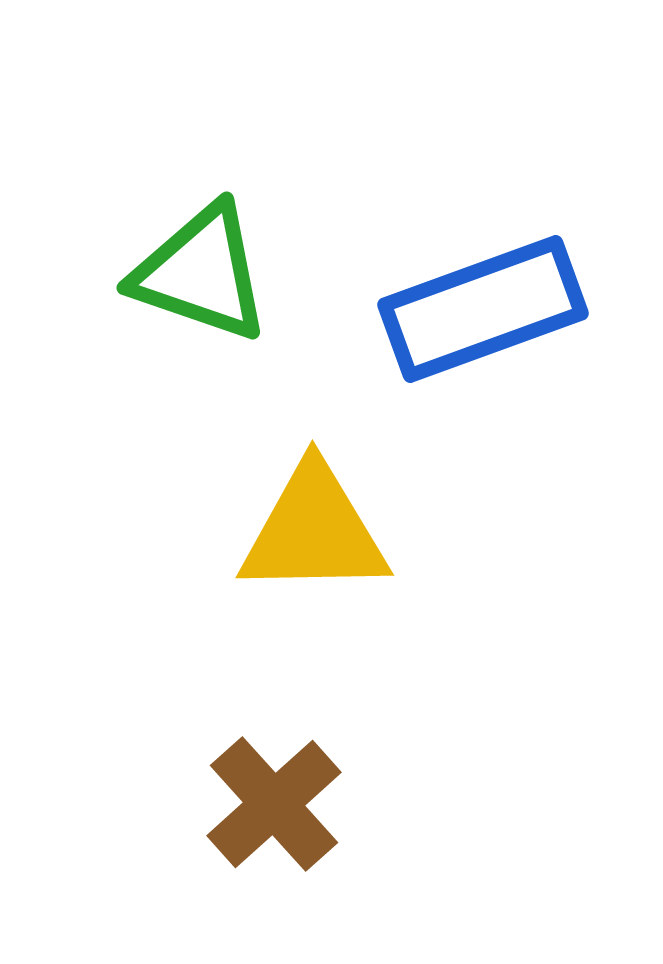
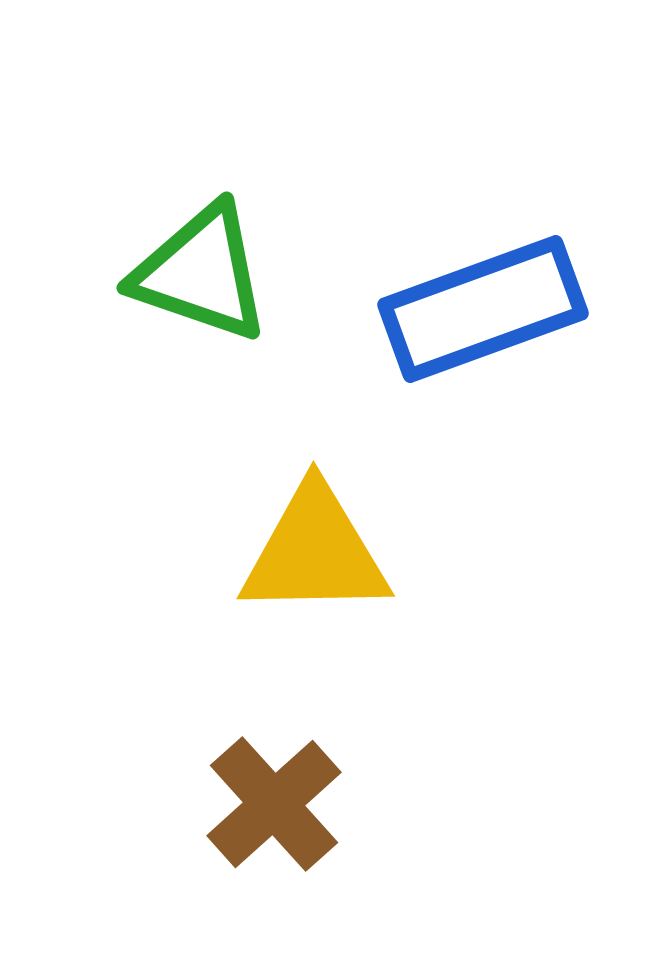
yellow triangle: moved 1 px right, 21 px down
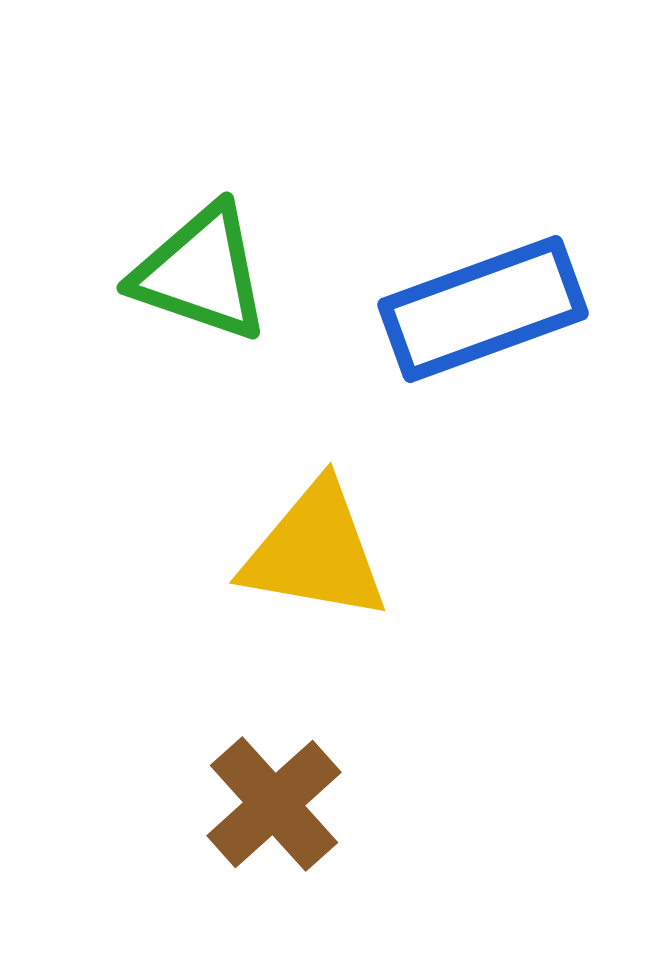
yellow triangle: rotated 11 degrees clockwise
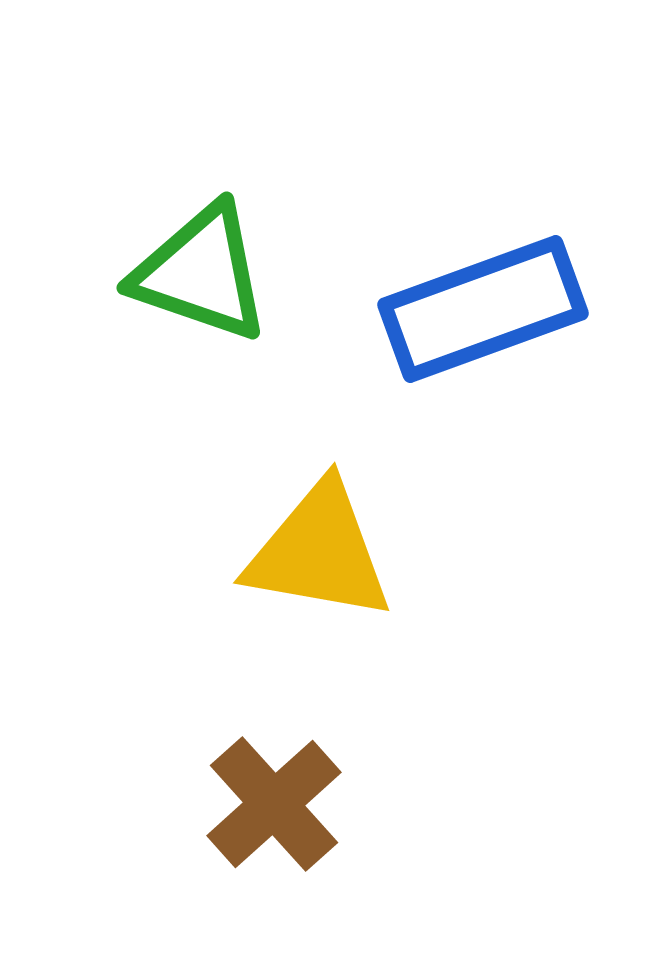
yellow triangle: moved 4 px right
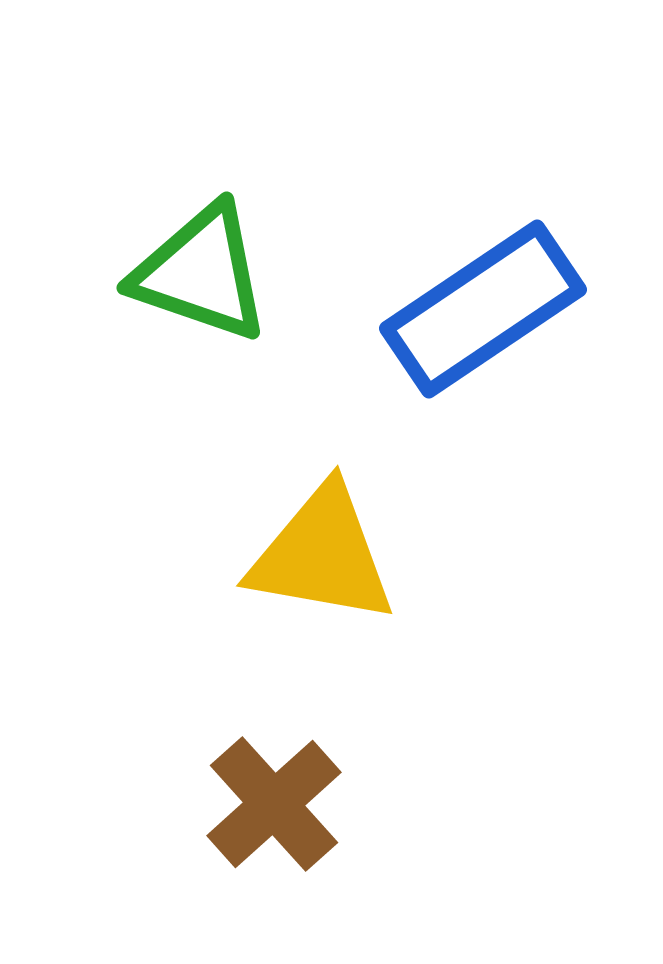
blue rectangle: rotated 14 degrees counterclockwise
yellow triangle: moved 3 px right, 3 px down
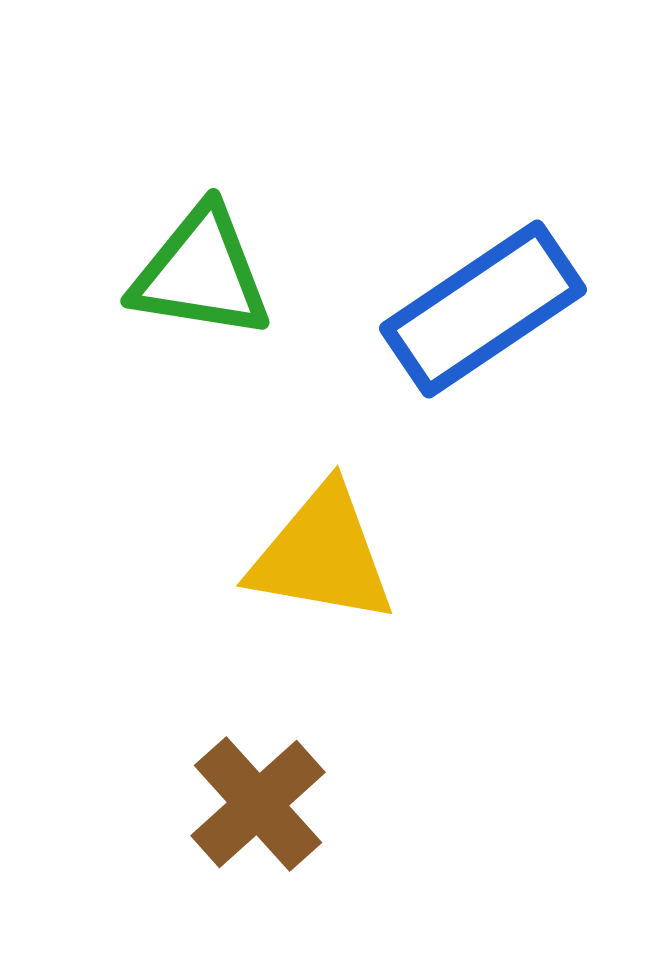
green triangle: rotated 10 degrees counterclockwise
brown cross: moved 16 px left
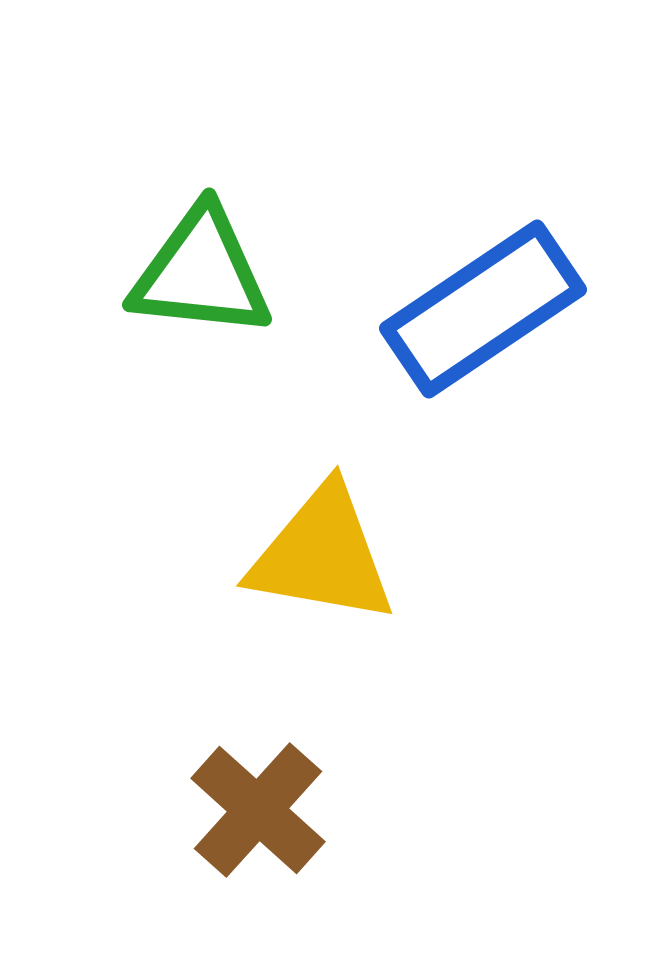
green triangle: rotated 3 degrees counterclockwise
brown cross: moved 6 px down; rotated 6 degrees counterclockwise
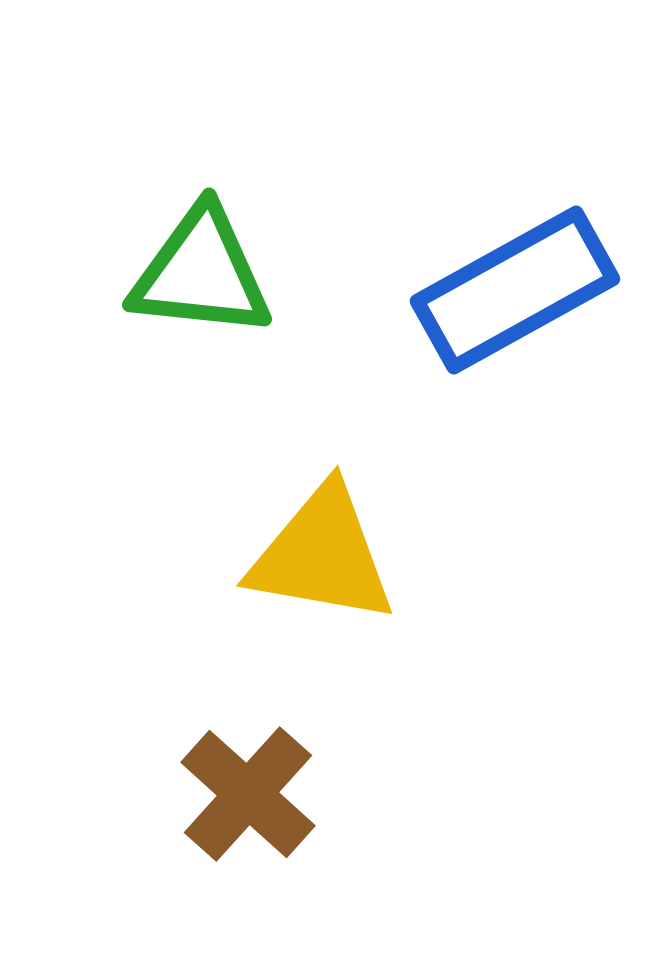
blue rectangle: moved 32 px right, 19 px up; rotated 5 degrees clockwise
brown cross: moved 10 px left, 16 px up
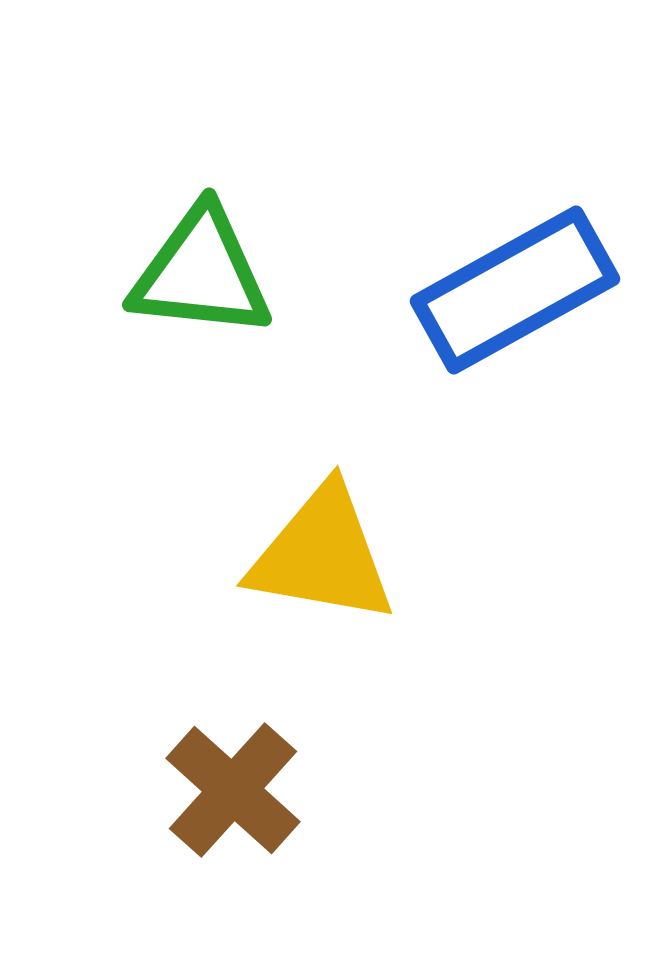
brown cross: moved 15 px left, 4 px up
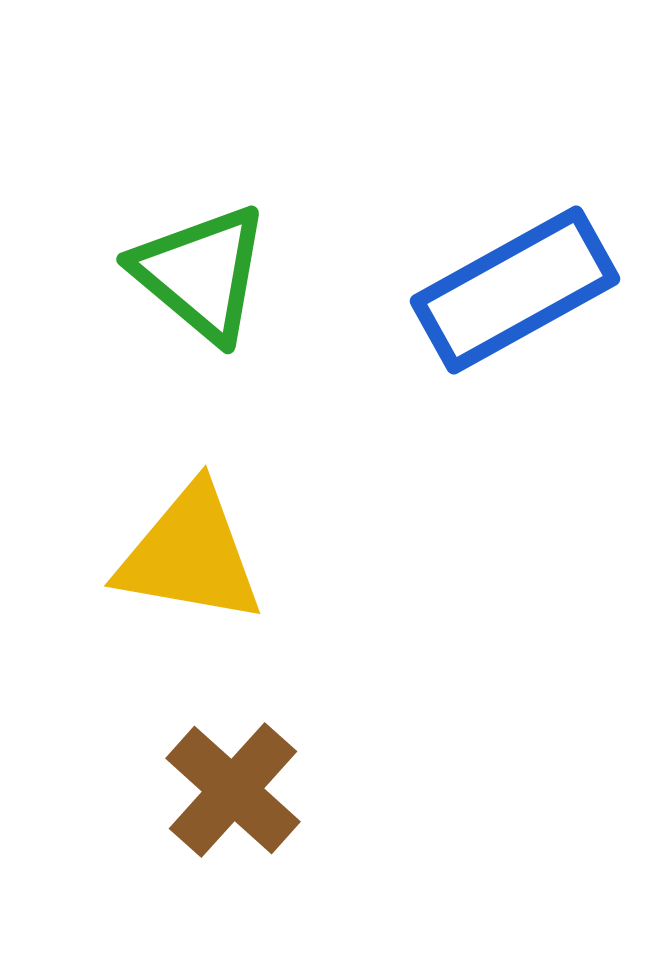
green triangle: rotated 34 degrees clockwise
yellow triangle: moved 132 px left
